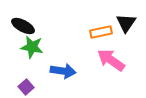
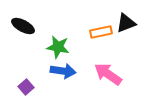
black triangle: rotated 35 degrees clockwise
green star: moved 26 px right
pink arrow: moved 3 px left, 14 px down
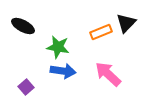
black triangle: rotated 25 degrees counterclockwise
orange rectangle: rotated 10 degrees counterclockwise
pink arrow: rotated 8 degrees clockwise
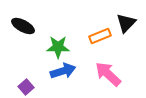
orange rectangle: moved 1 px left, 4 px down
green star: rotated 10 degrees counterclockwise
blue arrow: rotated 25 degrees counterclockwise
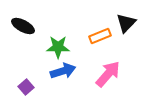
pink arrow: rotated 88 degrees clockwise
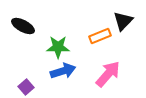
black triangle: moved 3 px left, 2 px up
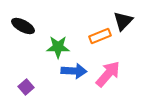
blue arrow: moved 11 px right; rotated 20 degrees clockwise
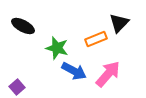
black triangle: moved 4 px left, 2 px down
orange rectangle: moved 4 px left, 3 px down
green star: moved 1 px left, 1 px down; rotated 15 degrees clockwise
blue arrow: rotated 25 degrees clockwise
purple square: moved 9 px left
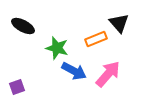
black triangle: rotated 25 degrees counterclockwise
purple square: rotated 21 degrees clockwise
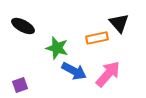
orange rectangle: moved 1 px right, 1 px up; rotated 10 degrees clockwise
purple square: moved 3 px right, 2 px up
